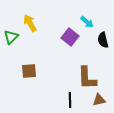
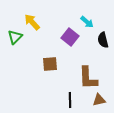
yellow arrow: moved 2 px right, 1 px up; rotated 12 degrees counterclockwise
green triangle: moved 4 px right
brown square: moved 21 px right, 7 px up
brown L-shape: moved 1 px right
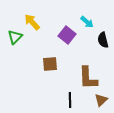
purple square: moved 3 px left, 2 px up
brown triangle: moved 2 px right; rotated 32 degrees counterclockwise
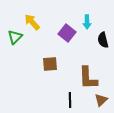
cyan arrow: rotated 48 degrees clockwise
purple square: moved 2 px up
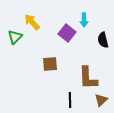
cyan arrow: moved 3 px left, 2 px up
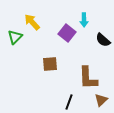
black semicircle: rotated 35 degrees counterclockwise
black line: moved 1 px left, 2 px down; rotated 21 degrees clockwise
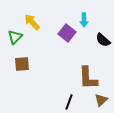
brown square: moved 28 px left
